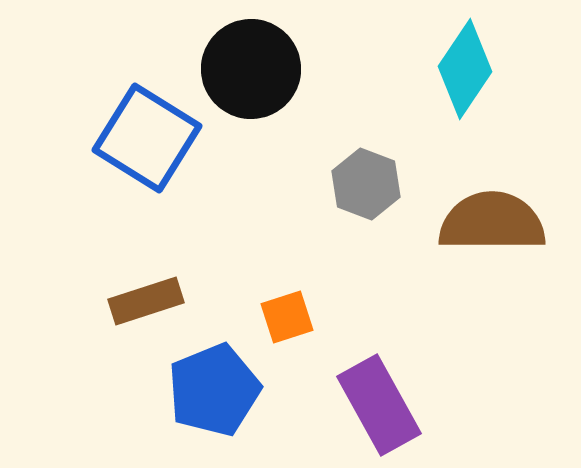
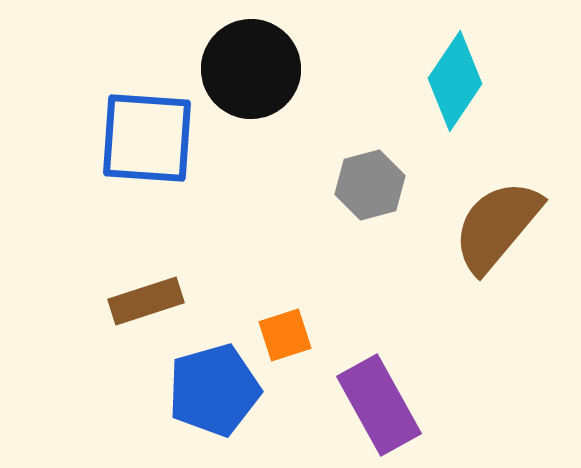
cyan diamond: moved 10 px left, 12 px down
blue square: rotated 28 degrees counterclockwise
gray hexagon: moved 4 px right, 1 px down; rotated 24 degrees clockwise
brown semicircle: moved 5 px right, 4 px down; rotated 50 degrees counterclockwise
orange square: moved 2 px left, 18 px down
blue pentagon: rotated 6 degrees clockwise
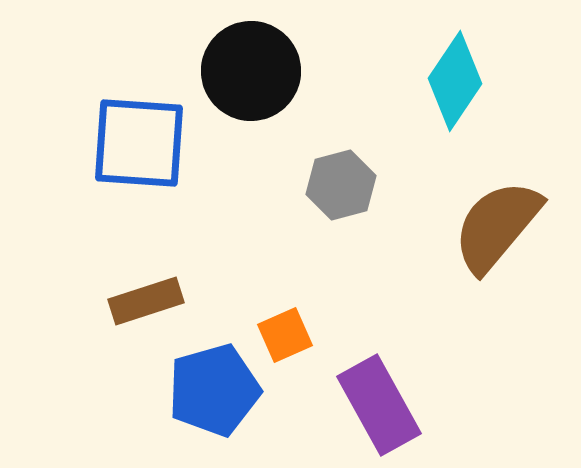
black circle: moved 2 px down
blue square: moved 8 px left, 5 px down
gray hexagon: moved 29 px left
orange square: rotated 6 degrees counterclockwise
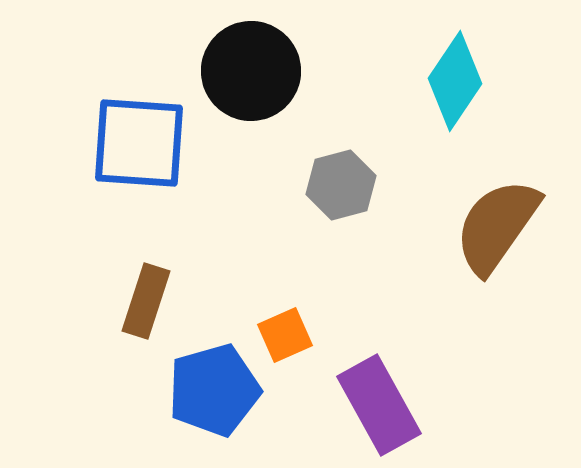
brown semicircle: rotated 5 degrees counterclockwise
brown rectangle: rotated 54 degrees counterclockwise
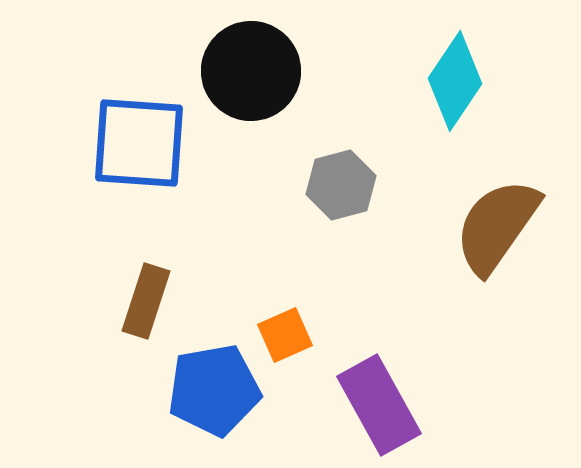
blue pentagon: rotated 6 degrees clockwise
